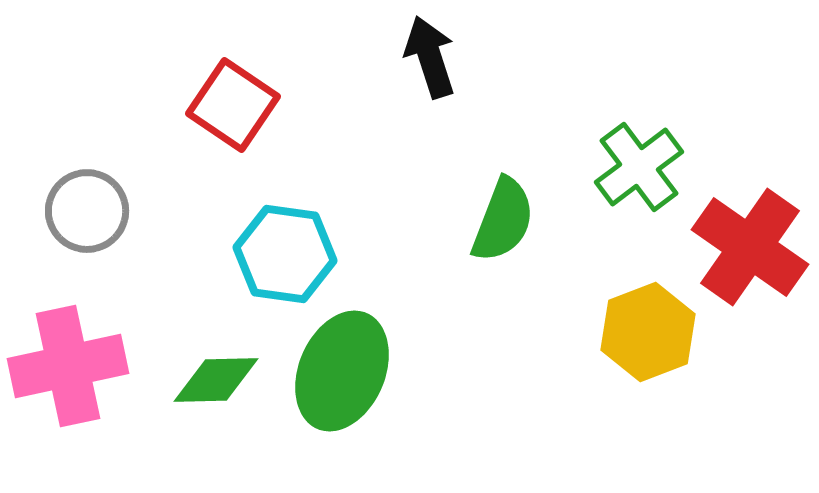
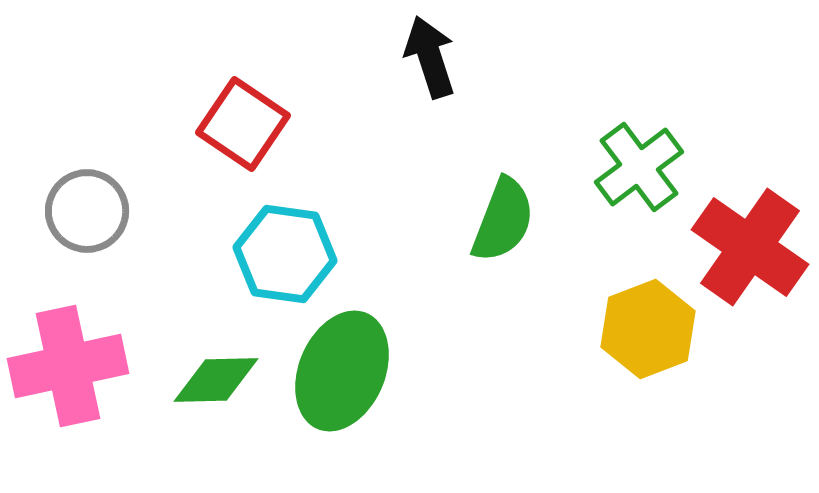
red square: moved 10 px right, 19 px down
yellow hexagon: moved 3 px up
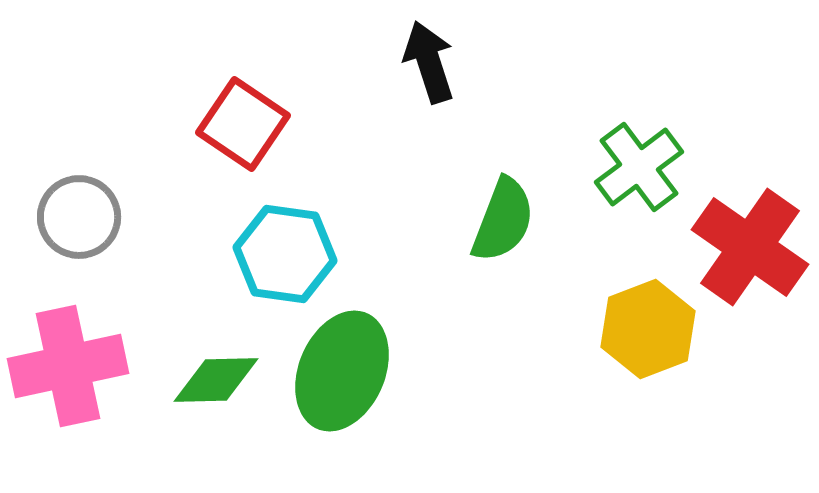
black arrow: moved 1 px left, 5 px down
gray circle: moved 8 px left, 6 px down
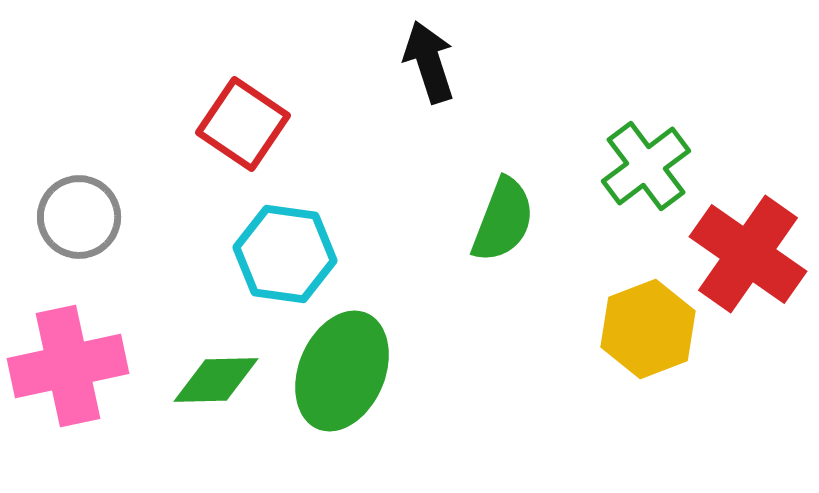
green cross: moved 7 px right, 1 px up
red cross: moved 2 px left, 7 px down
